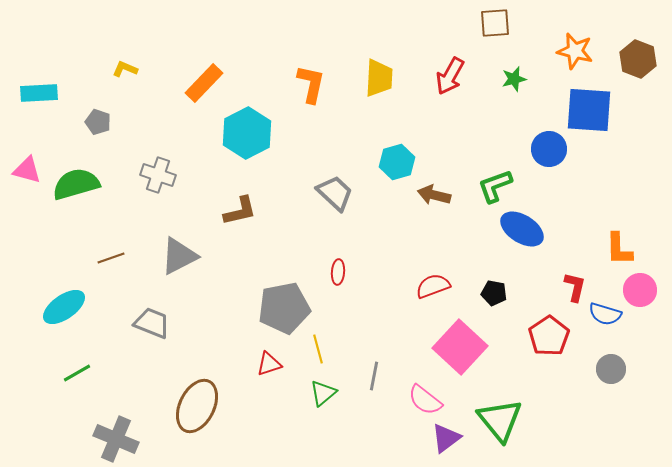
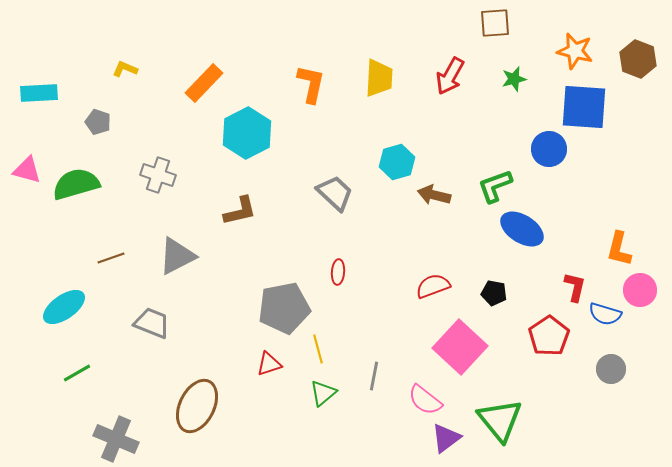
blue square at (589, 110): moved 5 px left, 3 px up
orange L-shape at (619, 249): rotated 15 degrees clockwise
gray triangle at (179, 256): moved 2 px left
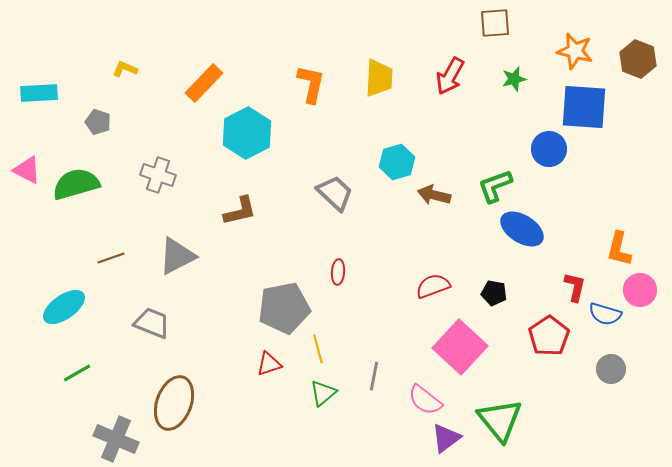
pink triangle at (27, 170): rotated 12 degrees clockwise
brown ellipse at (197, 406): moved 23 px left, 3 px up; rotated 6 degrees counterclockwise
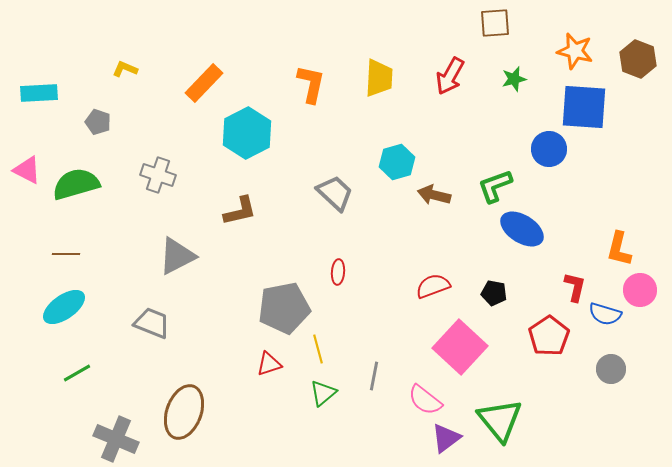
brown line at (111, 258): moved 45 px left, 4 px up; rotated 20 degrees clockwise
brown ellipse at (174, 403): moved 10 px right, 9 px down
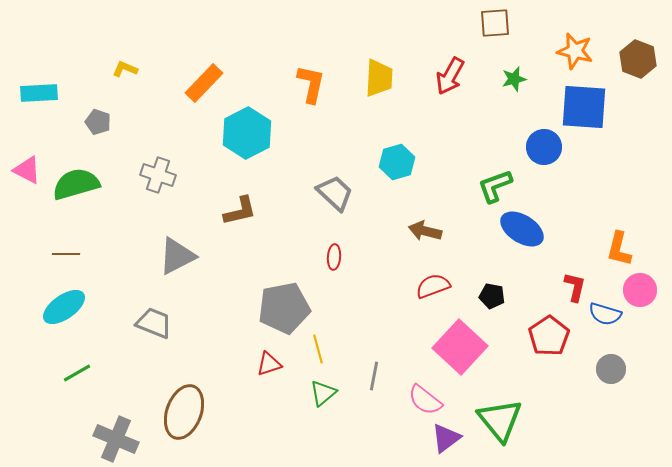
blue circle at (549, 149): moved 5 px left, 2 px up
brown arrow at (434, 195): moved 9 px left, 36 px down
red ellipse at (338, 272): moved 4 px left, 15 px up
black pentagon at (494, 293): moved 2 px left, 3 px down
gray trapezoid at (152, 323): moved 2 px right
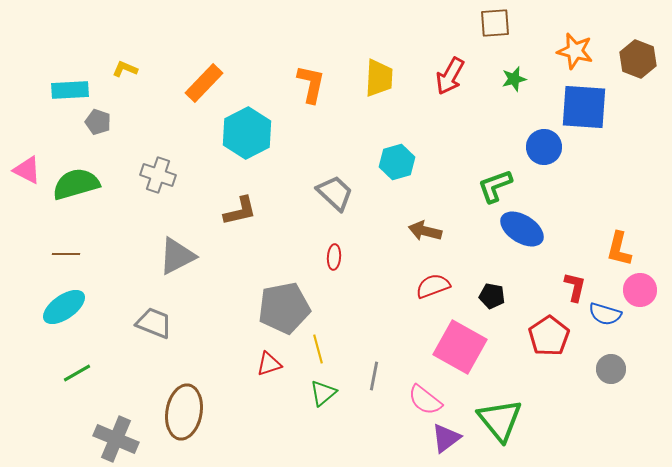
cyan rectangle at (39, 93): moved 31 px right, 3 px up
pink square at (460, 347): rotated 14 degrees counterclockwise
brown ellipse at (184, 412): rotated 10 degrees counterclockwise
